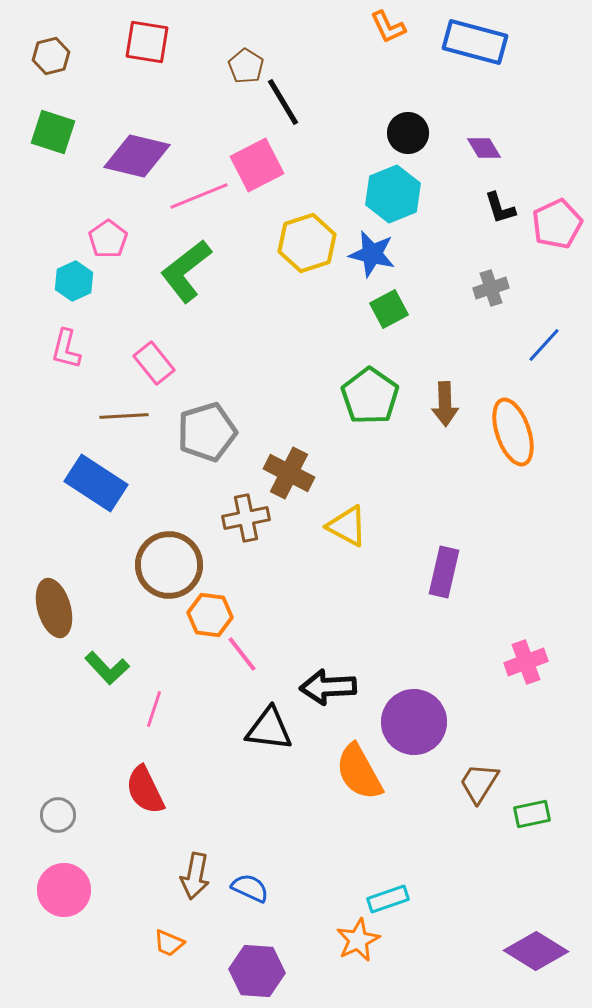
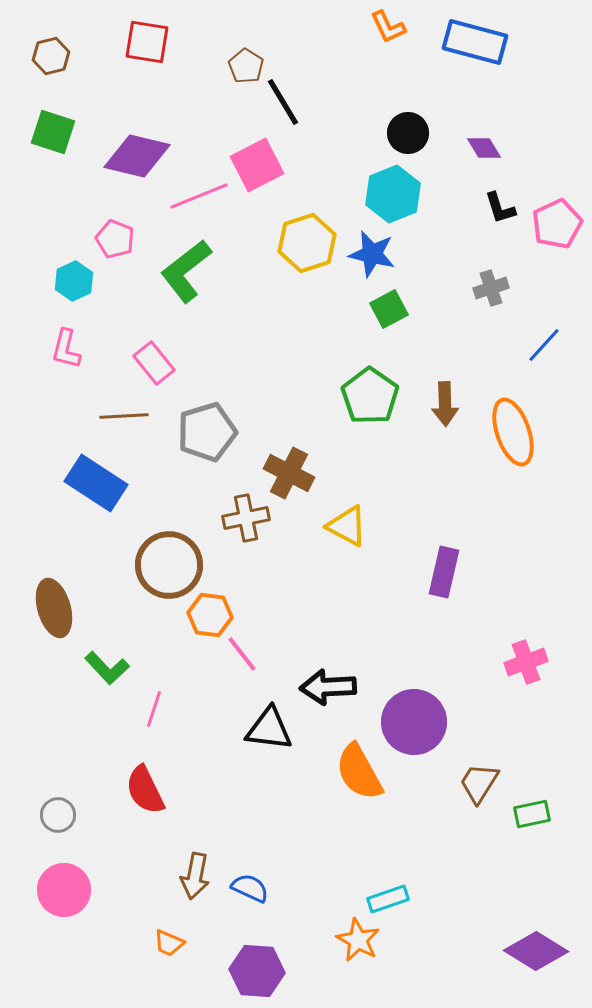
pink pentagon at (108, 239): moved 7 px right; rotated 15 degrees counterclockwise
orange star at (358, 940): rotated 18 degrees counterclockwise
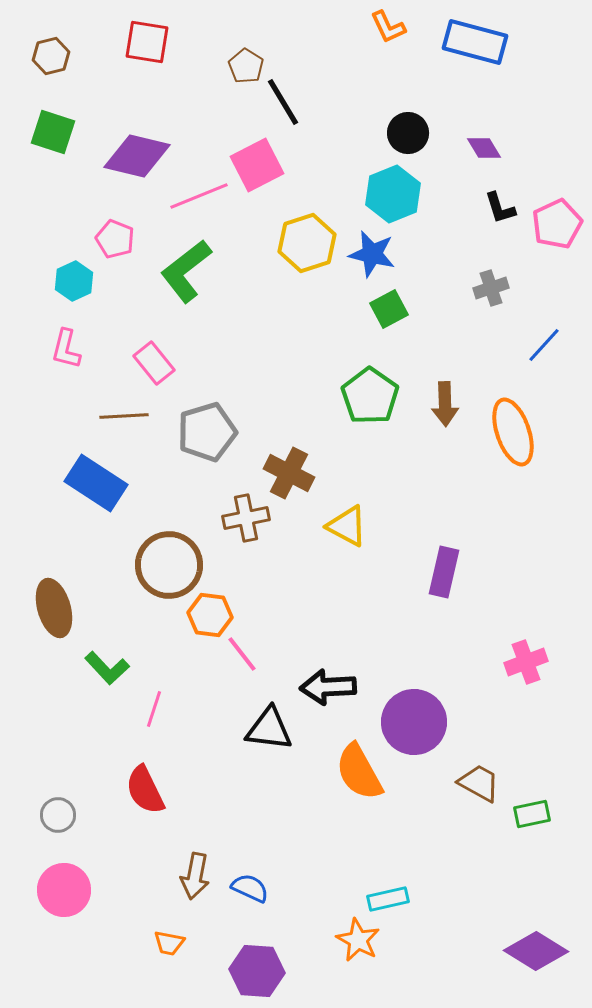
brown trapezoid at (479, 783): rotated 87 degrees clockwise
cyan rectangle at (388, 899): rotated 6 degrees clockwise
orange trapezoid at (169, 943): rotated 12 degrees counterclockwise
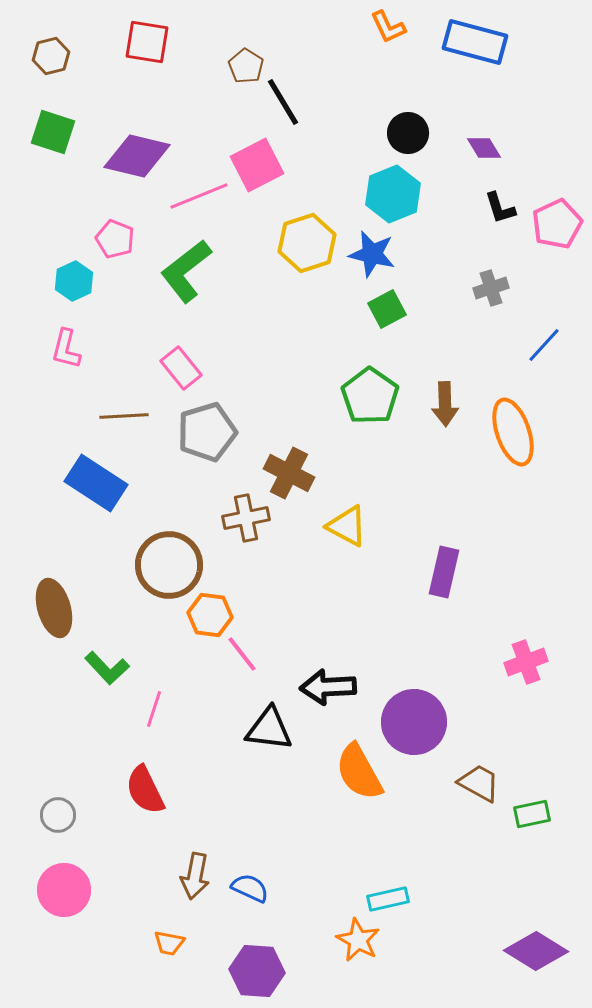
green square at (389, 309): moved 2 px left
pink rectangle at (154, 363): moved 27 px right, 5 px down
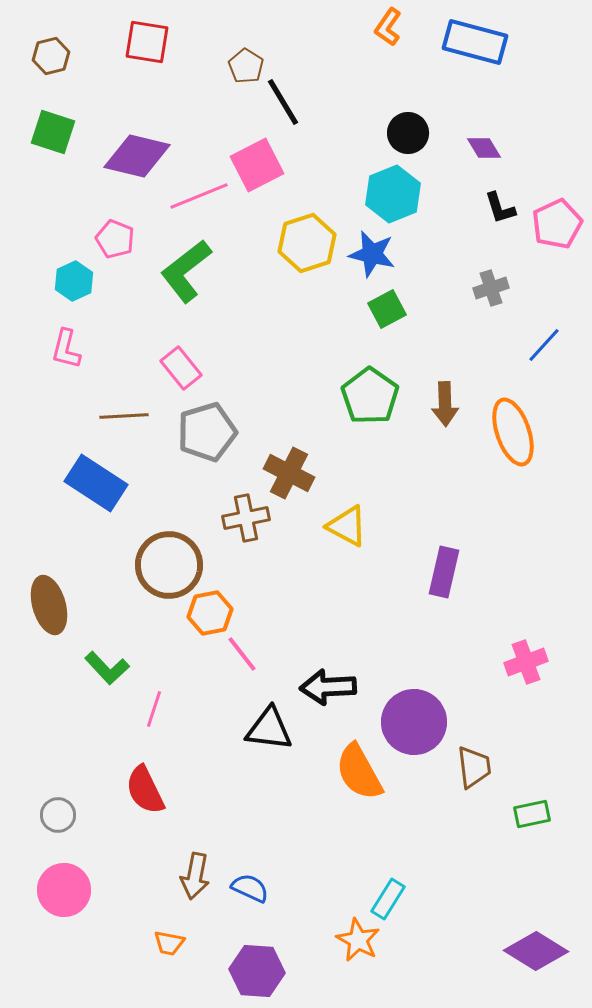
orange L-shape at (388, 27): rotated 60 degrees clockwise
brown ellipse at (54, 608): moved 5 px left, 3 px up
orange hexagon at (210, 615): moved 2 px up; rotated 18 degrees counterclockwise
brown trapezoid at (479, 783): moved 5 px left, 16 px up; rotated 54 degrees clockwise
cyan rectangle at (388, 899): rotated 45 degrees counterclockwise
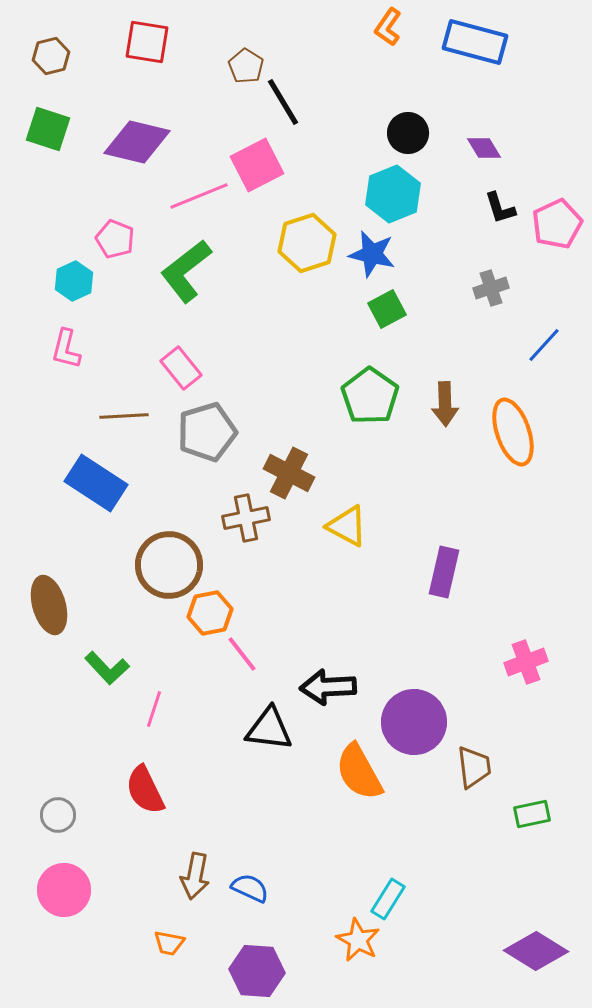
green square at (53, 132): moved 5 px left, 3 px up
purple diamond at (137, 156): moved 14 px up
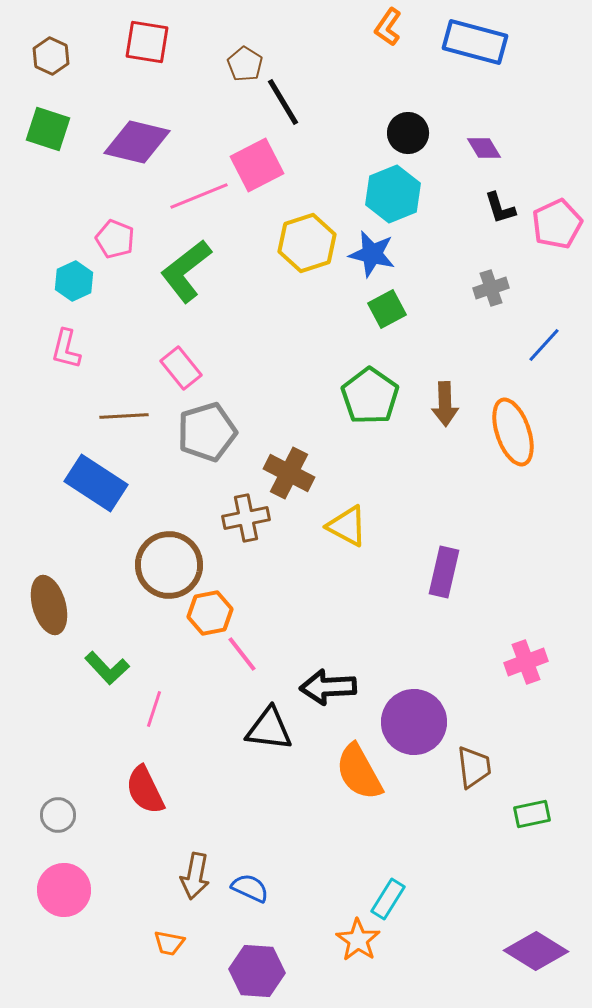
brown hexagon at (51, 56): rotated 21 degrees counterclockwise
brown pentagon at (246, 66): moved 1 px left, 2 px up
orange star at (358, 940): rotated 6 degrees clockwise
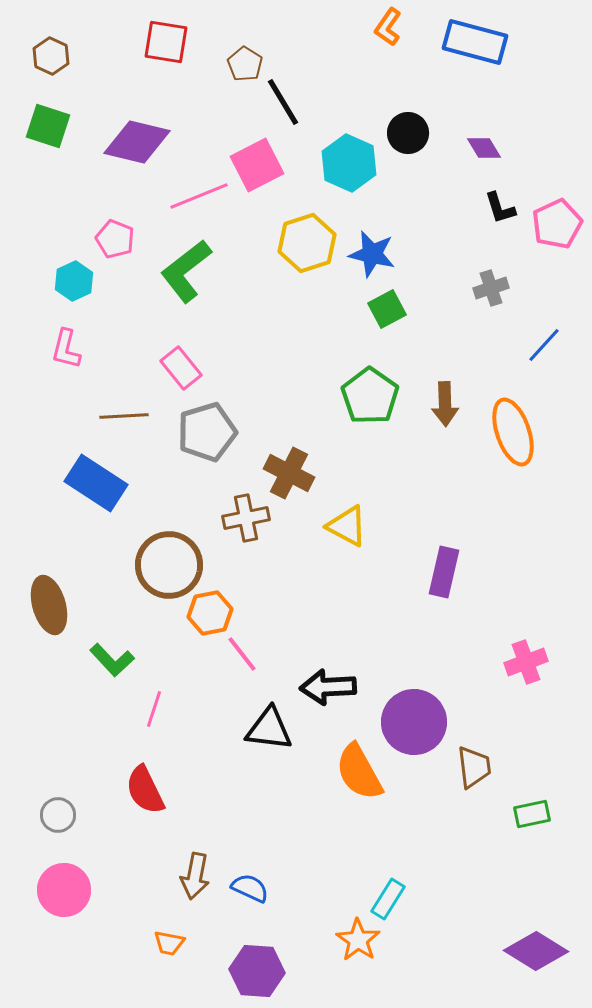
red square at (147, 42): moved 19 px right
green square at (48, 129): moved 3 px up
cyan hexagon at (393, 194): moved 44 px left, 31 px up; rotated 14 degrees counterclockwise
green L-shape at (107, 668): moved 5 px right, 8 px up
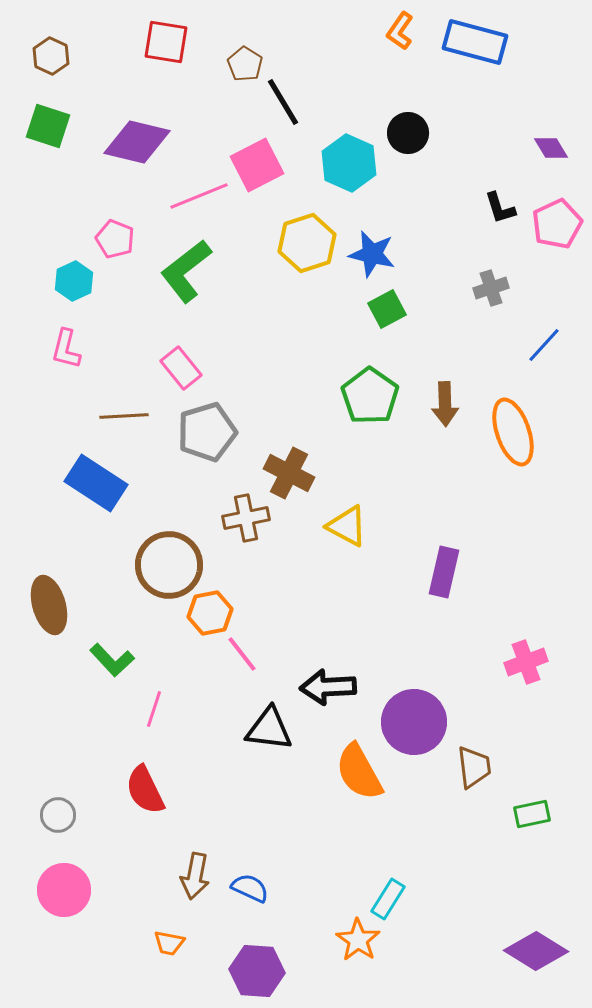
orange L-shape at (388, 27): moved 12 px right, 4 px down
purple diamond at (484, 148): moved 67 px right
